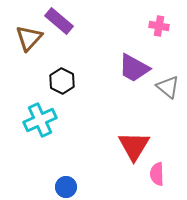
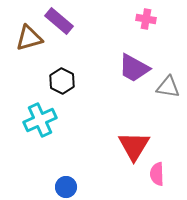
pink cross: moved 13 px left, 7 px up
brown triangle: rotated 32 degrees clockwise
gray triangle: rotated 30 degrees counterclockwise
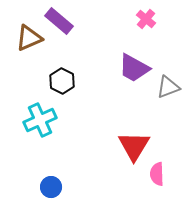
pink cross: rotated 30 degrees clockwise
brown triangle: rotated 8 degrees counterclockwise
gray triangle: rotated 30 degrees counterclockwise
blue circle: moved 15 px left
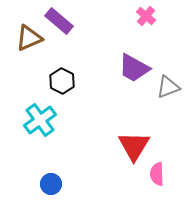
pink cross: moved 3 px up
cyan cross: rotated 12 degrees counterclockwise
blue circle: moved 3 px up
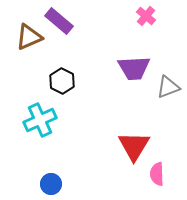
brown triangle: moved 1 px up
purple trapezoid: rotated 32 degrees counterclockwise
cyan cross: rotated 12 degrees clockwise
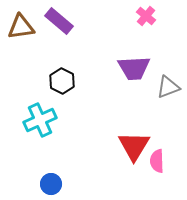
brown triangle: moved 8 px left, 10 px up; rotated 16 degrees clockwise
pink semicircle: moved 13 px up
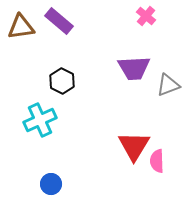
gray triangle: moved 2 px up
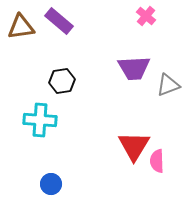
black hexagon: rotated 25 degrees clockwise
cyan cross: rotated 28 degrees clockwise
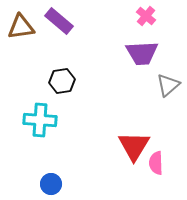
purple trapezoid: moved 8 px right, 15 px up
gray triangle: rotated 20 degrees counterclockwise
pink semicircle: moved 1 px left, 2 px down
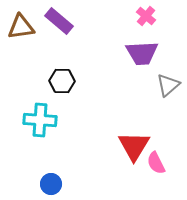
black hexagon: rotated 10 degrees clockwise
pink semicircle: rotated 25 degrees counterclockwise
